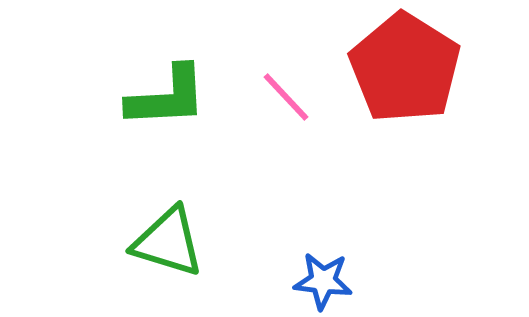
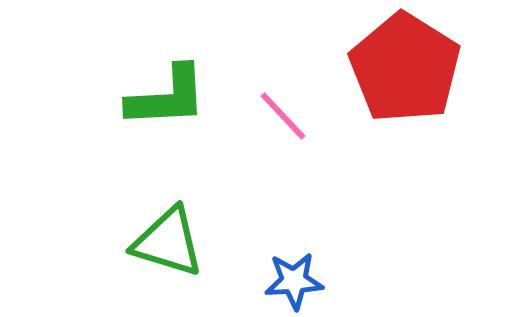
pink line: moved 3 px left, 19 px down
blue star: moved 29 px left; rotated 10 degrees counterclockwise
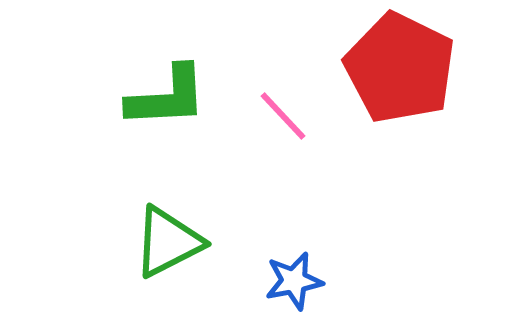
red pentagon: moved 5 px left; rotated 6 degrees counterclockwise
green triangle: rotated 44 degrees counterclockwise
blue star: rotated 8 degrees counterclockwise
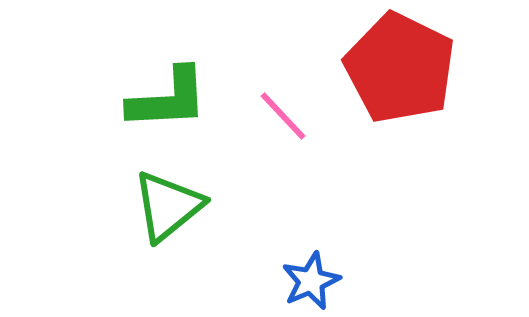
green L-shape: moved 1 px right, 2 px down
green triangle: moved 36 px up; rotated 12 degrees counterclockwise
blue star: moved 17 px right; rotated 12 degrees counterclockwise
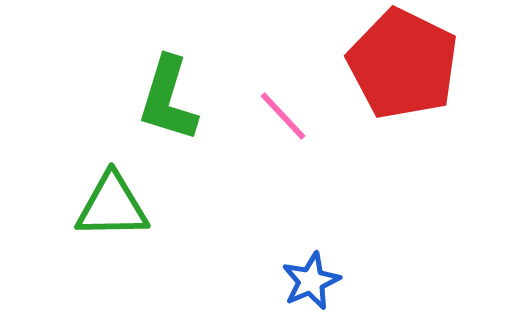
red pentagon: moved 3 px right, 4 px up
green L-shape: rotated 110 degrees clockwise
green triangle: moved 56 px left; rotated 38 degrees clockwise
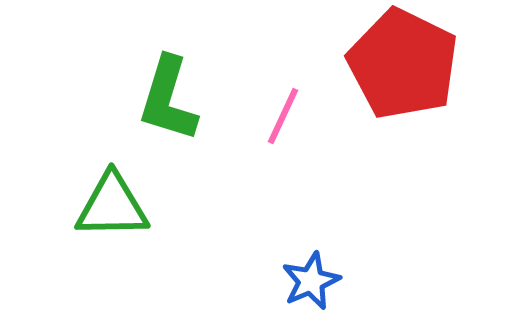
pink line: rotated 68 degrees clockwise
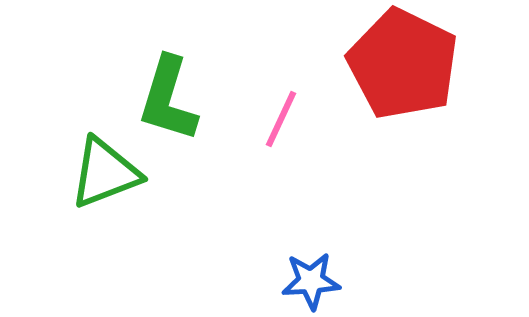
pink line: moved 2 px left, 3 px down
green triangle: moved 7 px left, 33 px up; rotated 20 degrees counterclockwise
blue star: rotated 20 degrees clockwise
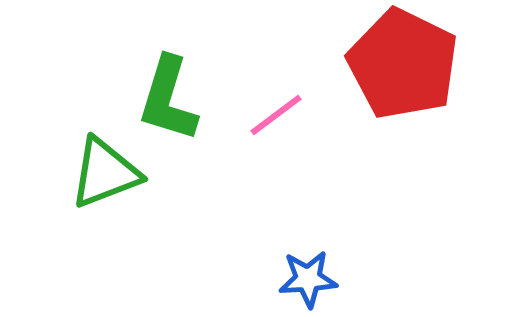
pink line: moved 5 px left, 4 px up; rotated 28 degrees clockwise
blue star: moved 3 px left, 2 px up
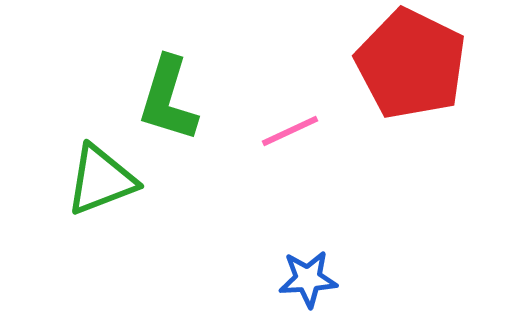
red pentagon: moved 8 px right
pink line: moved 14 px right, 16 px down; rotated 12 degrees clockwise
green triangle: moved 4 px left, 7 px down
